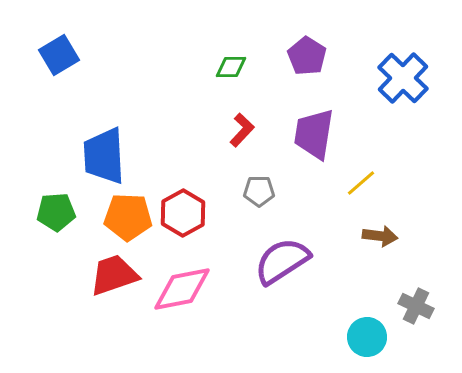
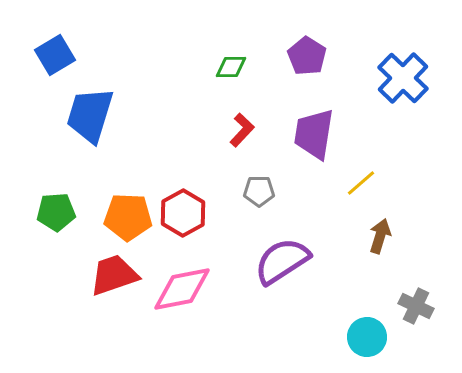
blue square: moved 4 px left
blue trapezoid: moved 14 px left, 41 px up; rotated 20 degrees clockwise
brown arrow: rotated 80 degrees counterclockwise
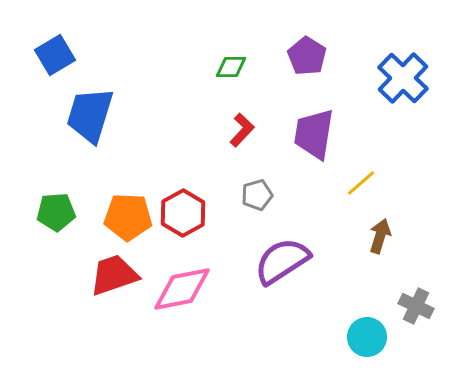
gray pentagon: moved 2 px left, 4 px down; rotated 16 degrees counterclockwise
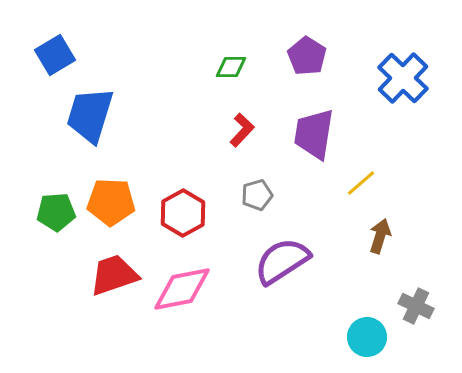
orange pentagon: moved 17 px left, 15 px up
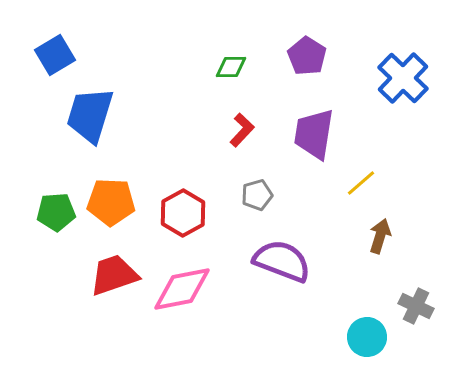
purple semicircle: rotated 54 degrees clockwise
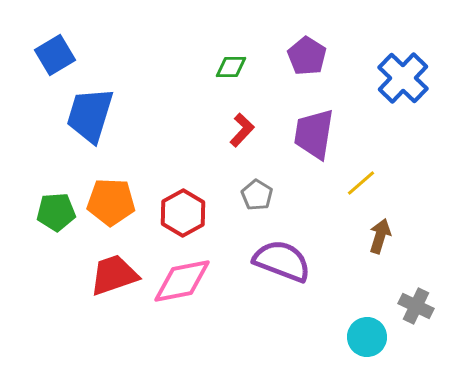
gray pentagon: rotated 24 degrees counterclockwise
pink diamond: moved 8 px up
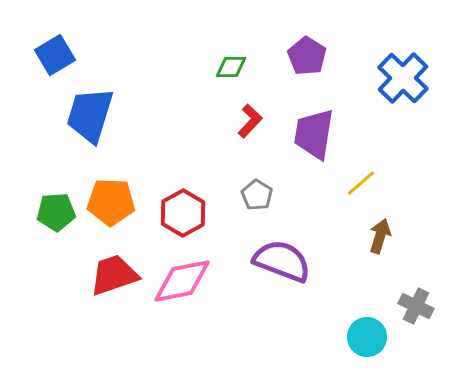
red L-shape: moved 8 px right, 9 px up
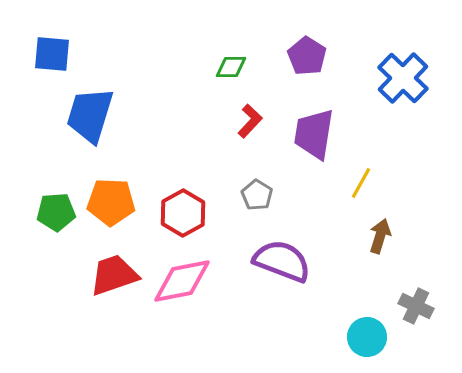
blue square: moved 3 px left, 1 px up; rotated 36 degrees clockwise
yellow line: rotated 20 degrees counterclockwise
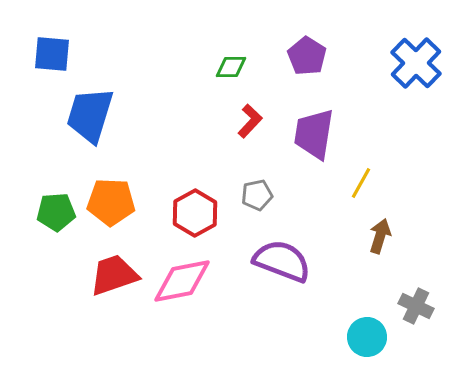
blue cross: moved 13 px right, 15 px up
gray pentagon: rotated 28 degrees clockwise
red hexagon: moved 12 px right
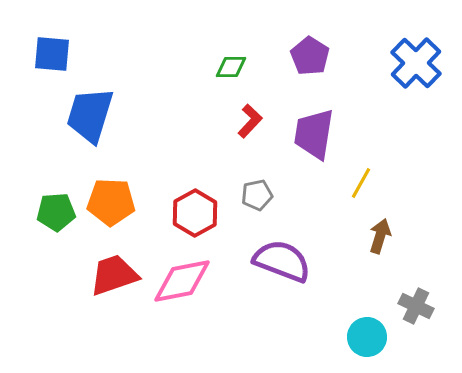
purple pentagon: moved 3 px right
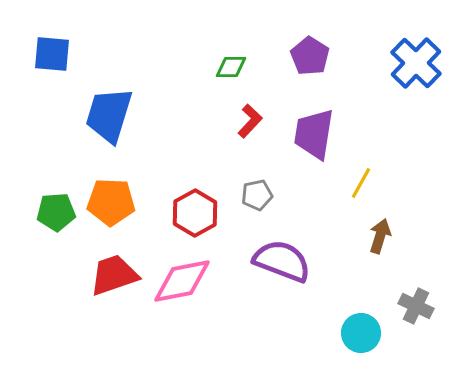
blue trapezoid: moved 19 px right
cyan circle: moved 6 px left, 4 px up
